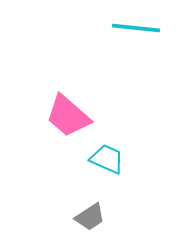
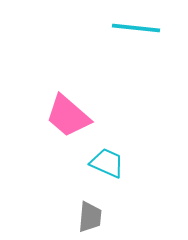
cyan trapezoid: moved 4 px down
gray trapezoid: rotated 52 degrees counterclockwise
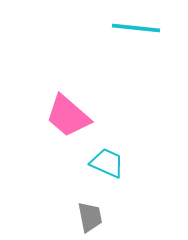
gray trapezoid: rotated 16 degrees counterclockwise
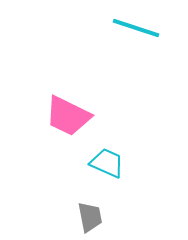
cyan line: rotated 12 degrees clockwise
pink trapezoid: rotated 15 degrees counterclockwise
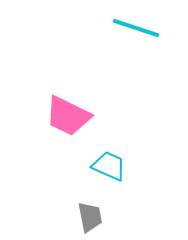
cyan trapezoid: moved 2 px right, 3 px down
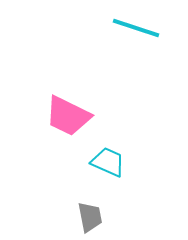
cyan trapezoid: moved 1 px left, 4 px up
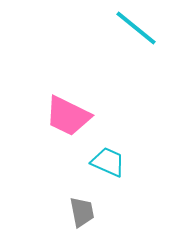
cyan line: rotated 21 degrees clockwise
gray trapezoid: moved 8 px left, 5 px up
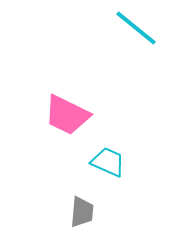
pink trapezoid: moved 1 px left, 1 px up
gray trapezoid: rotated 16 degrees clockwise
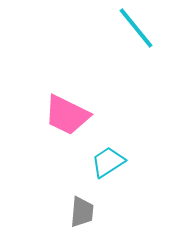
cyan line: rotated 12 degrees clockwise
cyan trapezoid: rotated 57 degrees counterclockwise
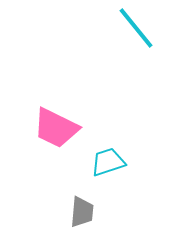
pink trapezoid: moved 11 px left, 13 px down
cyan trapezoid: rotated 15 degrees clockwise
